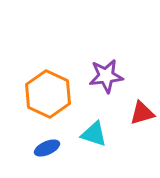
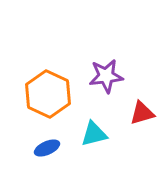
cyan triangle: rotated 32 degrees counterclockwise
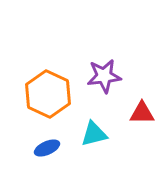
purple star: moved 2 px left
red triangle: rotated 16 degrees clockwise
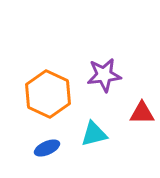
purple star: moved 1 px up
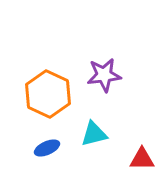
red triangle: moved 46 px down
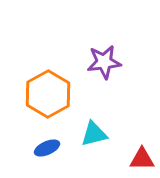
purple star: moved 13 px up
orange hexagon: rotated 6 degrees clockwise
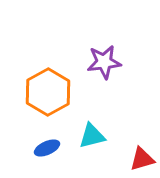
orange hexagon: moved 2 px up
cyan triangle: moved 2 px left, 2 px down
red triangle: rotated 16 degrees counterclockwise
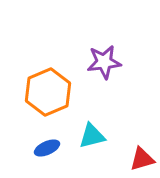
orange hexagon: rotated 6 degrees clockwise
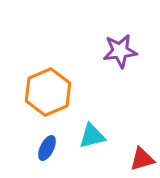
purple star: moved 16 px right, 11 px up
blue ellipse: rotated 40 degrees counterclockwise
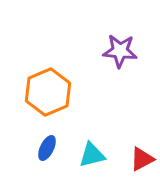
purple star: rotated 12 degrees clockwise
cyan triangle: moved 19 px down
red triangle: rotated 12 degrees counterclockwise
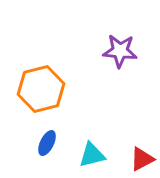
orange hexagon: moved 7 px left, 3 px up; rotated 9 degrees clockwise
blue ellipse: moved 5 px up
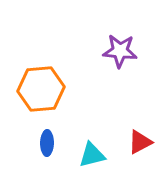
orange hexagon: rotated 9 degrees clockwise
blue ellipse: rotated 25 degrees counterclockwise
red triangle: moved 2 px left, 17 px up
